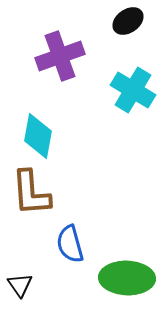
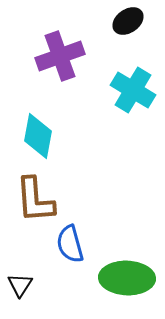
brown L-shape: moved 4 px right, 7 px down
black triangle: rotated 8 degrees clockwise
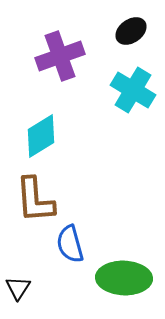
black ellipse: moved 3 px right, 10 px down
cyan diamond: moved 3 px right; rotated 48 degrees clockwise
green ellipse: moved 3 px left
black triangle: moved 2 px left, 3 px down
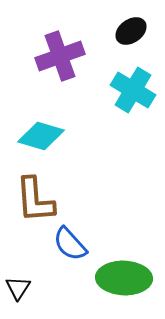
cyan diamond: rotated 48 degrees clockwise
blue semicircle: rotated 27 degrees counterclockwise
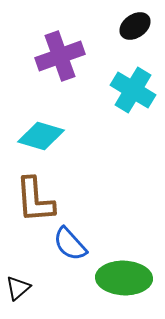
black ellipse: moved 4 px right, 5 px up
black triangle: rotated 16 degrees clockwise
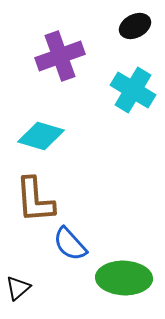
black ellipse: rotated 8 degrees clockwise
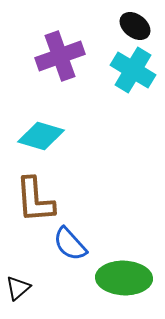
black ellipse: rotated 64 degrees clockwise
cyan cross: moved 20 px up
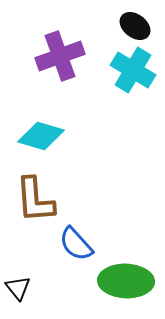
blue semicircle: moved 6 px right
green ellipse: moved 2 px right, 3 px down
black triangle: rotated 28 degrees counterclockwise
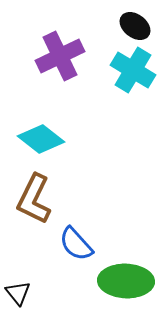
purple cross: rotated 6 degrees counterclockwise
cyan diamond: moved 3 px down; rotated 21 degrees clockwise
brown L-shape: moved 1 px left, 1 px up; rotated 30 degrees clockwise
black triangle: moved 5 px down
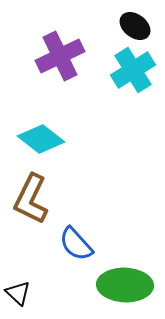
cyan cross: rotated 27 degrees clockwise
brown L-shape: moved 3 px left
green ellipse: moved 1 px left, 4 px down
black triangle: rotated 8 degrees counterclockwise
